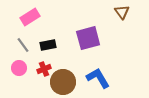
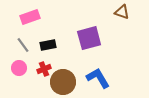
brown triangle: rotated 35 degrees counterclockwise
pink rectangle: rotated 12 degrees clockwise
purple square: moved 1 px right
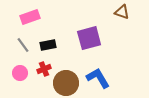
pink circle: moved 1 px right, 5 px down
brown circle: moved 3 px right, 1 px down
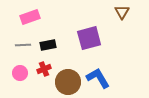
brown triangle: rotated 42 degrees clockwise
gray line: rotated 56 degrees counterclockwise
brown circle: moved 2 px right, 1 px up
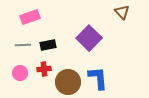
brown triangle: rotated 14 degrees counterclockwise
purple square: rotated 30 degrees counterclockwise
red cross: rotated 16 degrees clockwise
blue L-shape: rotated 25 degrees clockwise
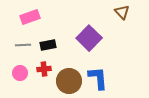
brown circle: moved 1 px right, 1 px up
